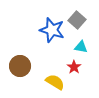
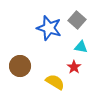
blue star: moved 3 px left, 2 px up
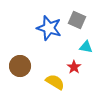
gray square: rotated 18 degrees counterclockwise
cyan triangle: moved 5 px right
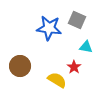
blue star: rotated 10 degrees counterclockwise
yellow semicircle: moved 2 px right, 2 px up
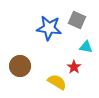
yellow semicircle: moved 2 px down
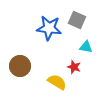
red star: rotated 16 degrees counterclockwise
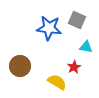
red star: rotated 24 degrees clockwise
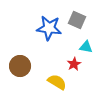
red star: moved 3 px up
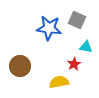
yellow semicircle: moved 2 px right; rotated 42 degrees counterclockwise
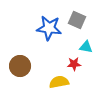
red star: rotated 24 degrees clockwise
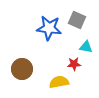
brown circle: moved 2 px right, 3 px down
